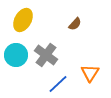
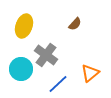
yellow ellipse: moved 1 px right, 6 px down; rotated 10 degrees counterclockwise
cyan circle: moved 5 px right, 14 px down
orange triangle: rotated 18 degrees clockwise
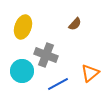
yellow ellipse: moved 1 px left, 1 px down
gray cross: rotated 15 degrees counterclockwise
cyan circle: moved 1 px right, 2 px down
blue line: rotated 15 degrees clockwise
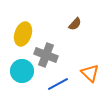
yellow ellipse: moved 7 px down
orange triangle: rotated 36 degrees counterclockwise
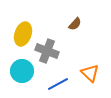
gray cross: moved 1 px right, 4 px up
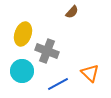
brown semicircle: moved 3 px left, 12 px up
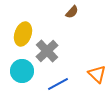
gray cross: rotated 25 degrees clockwise
orange triangle: moved 7 px right, 1 px down
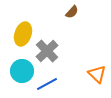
blue line: moved 11 px left
